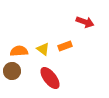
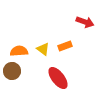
red ellipse: moved 8 px right
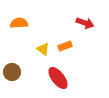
red arrow: moved 1 px down
orange semicircle: moved 28 px up
brown circle: moved 1 px down
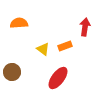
red arrow: moved 4 px down; rotated 102 degrees counterclockwise
red ellipse: rotated 75 degrees clockwise
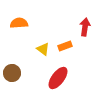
brown circle: moved 1 px down
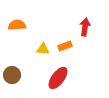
orange semicircle: moved 2 px left, 2 px down
yellow triangle: rotated 32 degrees counterclockwise
brown circle: moved 2 px down
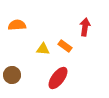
orange rectangle: rotated 56 degrees clockwise
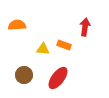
orange rectangle: moved 1 px left, 1 px up; rotated 16 degrees counterclockwise
brown circle: moved 12 px right
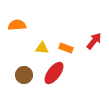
red arrow: moved 9 px right, 14 px down; rotated 30 degrees clockwise
orange rectangle: moved 2 px right, 3 px down
yellow triangle: moved 1 px left, 1 px up
red ellipse: moved 4 px left, 5 px up
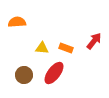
orange semicircle: moved 3 px up
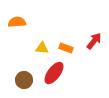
brown circle: moved 5 px down
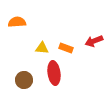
red arrow: rotated 150 degrees counterclockwise
red ellipse: rotated 45 degrees counterclockwise
